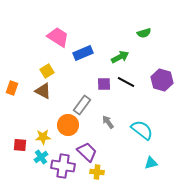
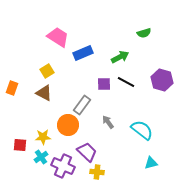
brown triangle: moved 1 px right, 2 px down
purple cross: rotated 15 degrees clockwise
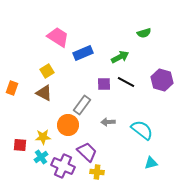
gray arrow: rotated 56 degrees counterclockwise
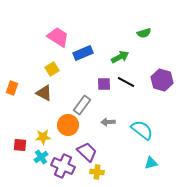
yellow square: moved 5 px right, 2 px up
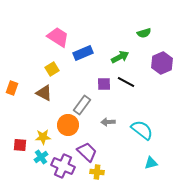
purple hexagon: moved 17 px up; rotated 20 degrees clockwise
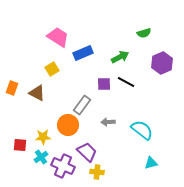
brown triangle: moved 7 px left
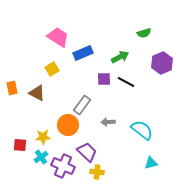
purple square: moved 5 px up
orange rectangle: rotated 32 degrees counterclockwise
